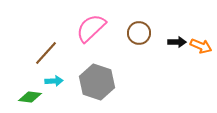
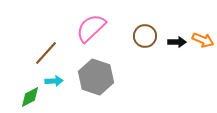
brown circle: moved 6 px right, 3 px down
orange arrow: moved 2 px right, 6 px up
gray hexagon: moved 1 px left, 5 px up
green diamond: rotated 35 degrees counterclockwise
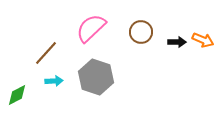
brown circle: moved 4 px left, 4 px up
green diamond: moved 13 px left, 2 px up
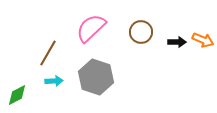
brown line: moved 2 px right; rotated 12 degrees counterclockwise
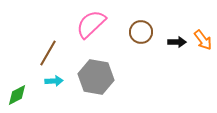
pink semicircle: moved 4 px up
orange arrow: rotated 30 degrees clockwise
gray hexagon: rotated 8 degrees counterclockwise
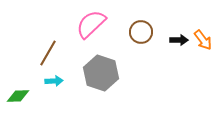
black arrow: moved 2 px right, 2 px up
gray hexagon: moved 5 px right, 4 px up; rotated 8 degrees clockwise
green diamond: moved 1 px right, 1 px down; rotated 25 degrees clockwise
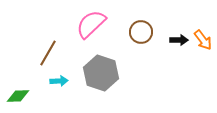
cyan arrow: moved 5 px right
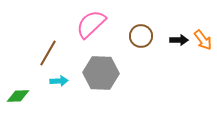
brown circle: moved 4 px down
gray hexagon: rotated 16 degrees counterclockwise
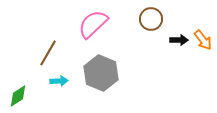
pink semicircle: moved 2 px right
brown circle: moved 10 px right, 17 px up
gray hexagon: rotated 20 degrees clockwise
green diamond: rotated 30 degrees counterclockwise
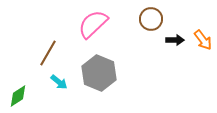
black arrow: moved 4 px left
gray hexagon: moved 2 px left
cyan arrow: moved 1 px down; rotated 42 degrees clockwise
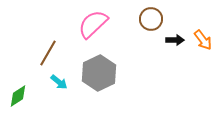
gray hexagon: rotated 12 degrees clockwise
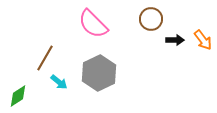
pink semicircle: rotated 92 degrees counterclockwise
brown line: moved 3 px left, 5 px down
